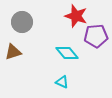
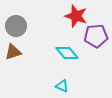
gray circle: moved 6 px left, 4 px down
cyan triangle: moved 4 px down
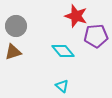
cyan diamond: moved 4 px left, 2 px up
cyan triangle: rotated 16 degrees clockwise
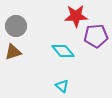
red star: rotated 20 degrees counterclockwise
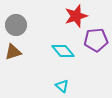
red star: rotated 15 degrees counterclockwise
gray circle: moved 1 px up
purple pentagon: moved 4 px down
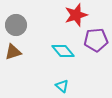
red star: moved 1 px up
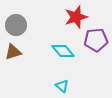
red star: moved 2 px down
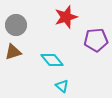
red star: moved 10 px left
cyan diamond: moved 11 px left, 9 px down
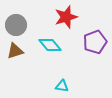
purple pentagon: moved 1 px left, 2 px down; rotated 15 degrees counterclockwise
brown triangle: moved 2 px right, 1 px up
cyan diamond: moved 2 px left, 15 px up
cyan triangle: rotated 32 degrees counterclockwise
